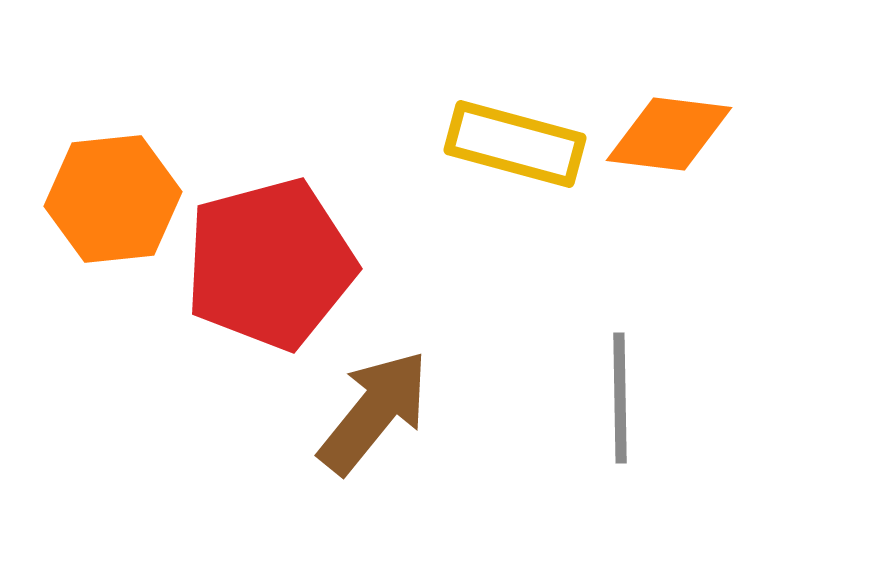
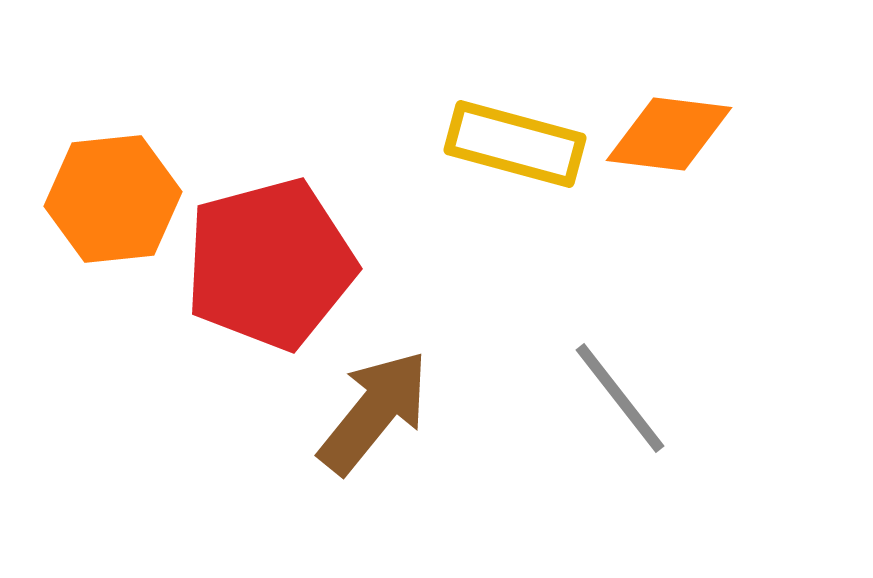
gray line: rotated 37 degrees counterclockwise
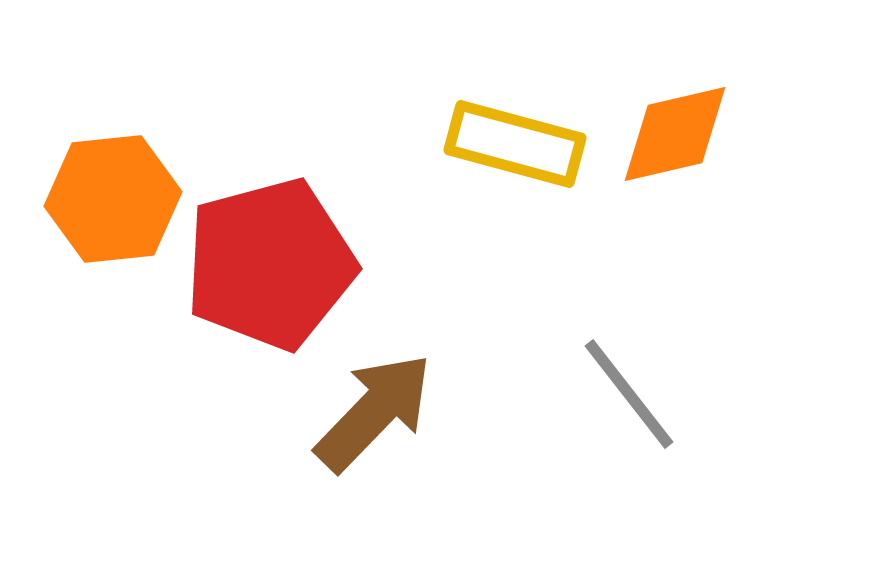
orange diamond: moved 6 px right; rotated 20 degrees counterclockwise
gray line: moved 9 px right, 4 px up
brown arrow: rotated 5 degrees clockwise
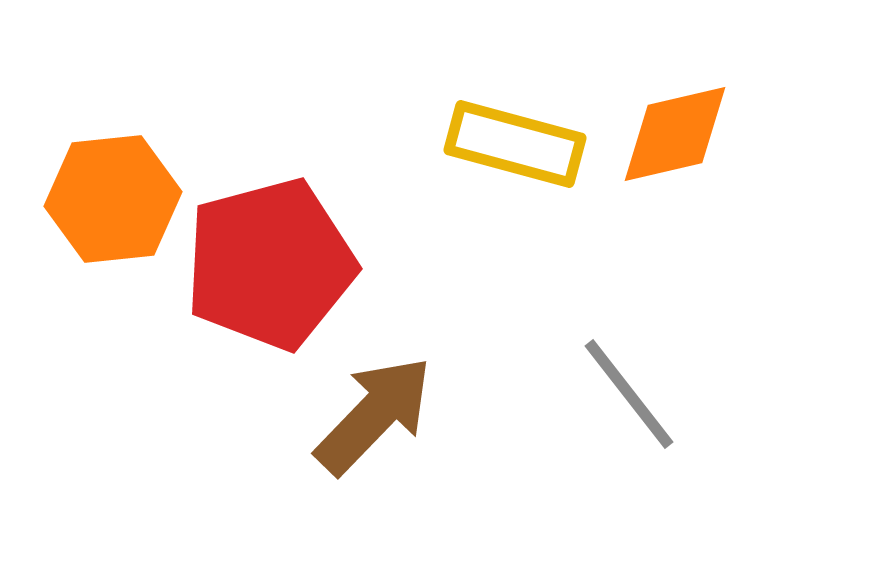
brown arrow: moved 3 px down
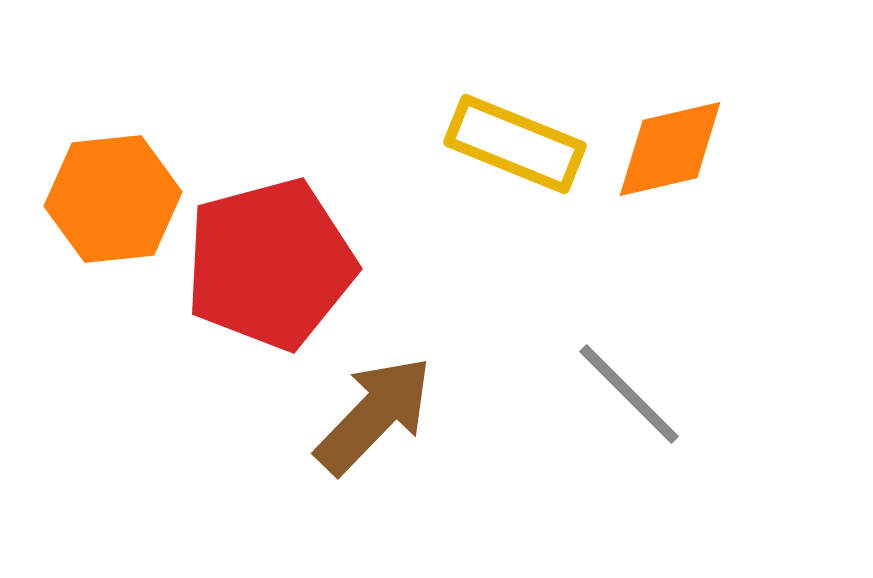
orange diamond: moved 5 px left, 15 px down
yellow rectangle: rotated 7 degrees clockwise
gray line: rotated 7 degrees counterclockwise
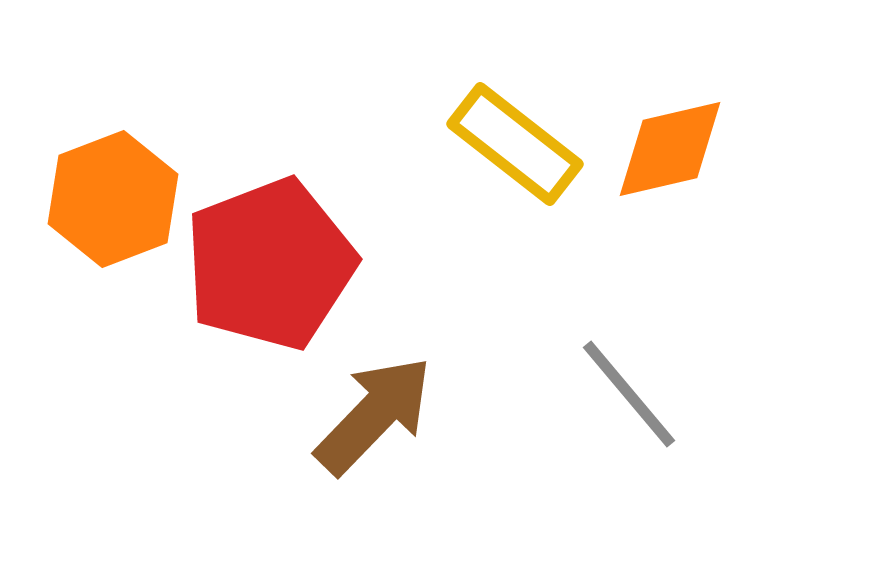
yellow rectangle: rotated 16 degrees clockwise
orange hexagon: rotated 15 degrees counterclockwise
red pentagon: rotated 6 degrees counterclockwise
gray line: rotated 5 degrees clockwise
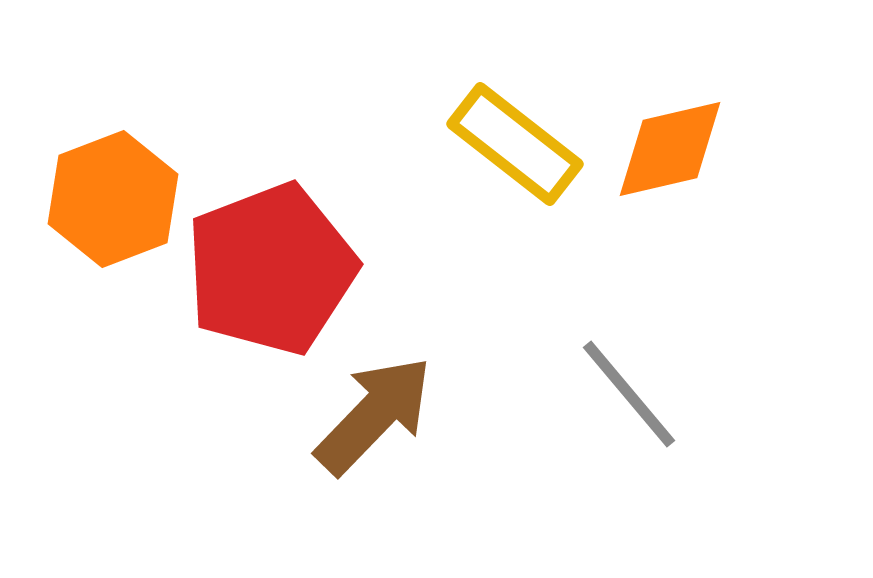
red pentagon: moved 1 px right, 5 px down
